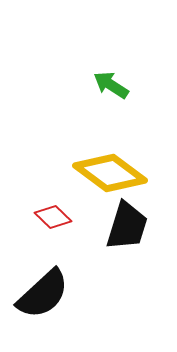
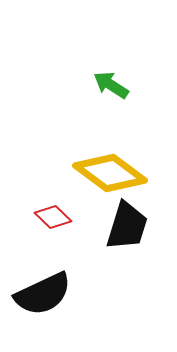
black semicircle: rotated 18 degrees clockwise
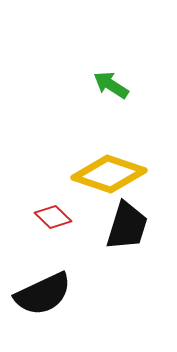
yellow diamond: moved 1 px left, 1 px down; rotated 18 degrees counterclockwise
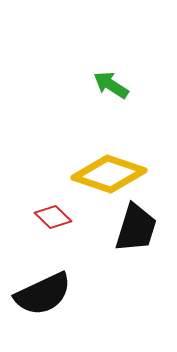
black trapezoid: moved 9 px right, 2 px down
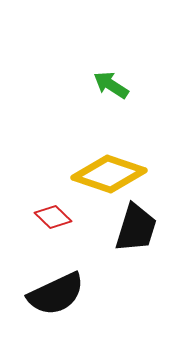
black semicircle: moved 13 px right
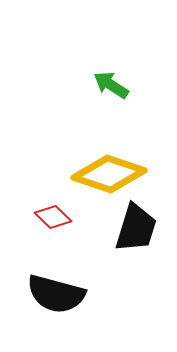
black semicircle: rotated 40 degrees clockwise
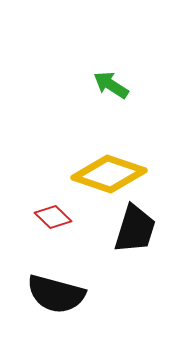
black trapezoid: moved 1 px left, 1 px down
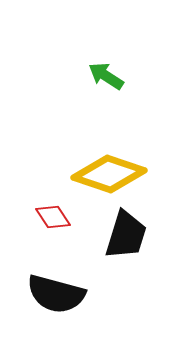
green arrow: moved 5 px left, 9 px up
red diamond: rotated 12 degrees clockwise
black trapezoid: moved 9 px left, 6 px down
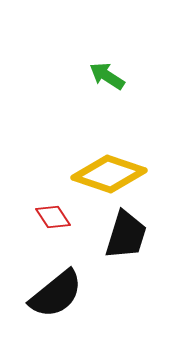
green arrow: moved 1 px right
black semicircle: rotated 54 degrees counterclockwise
